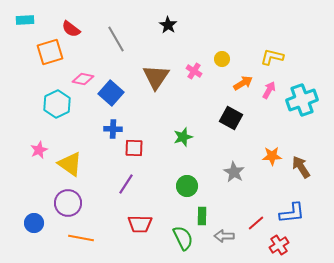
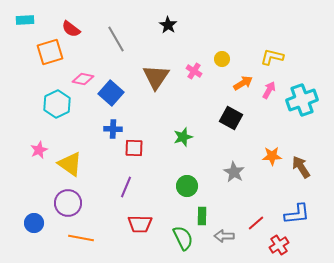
purple line: moved 3 px down; rotated 10 degrees counterclockwise
blue L-shape: moved 5 px right, 1 px down
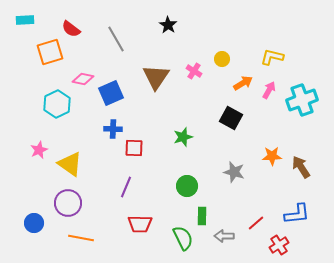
blue square: rotated 25 degrees clockwise
gray star: rotated 15 degrees counterclockwise
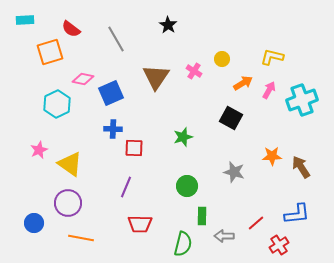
green semicircle: moved 6 px down; rotated 40 degrees clockwise
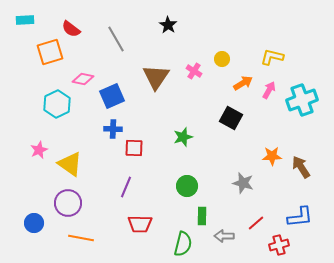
blue square: moved 1 px right, 3 px down
gray star: moved 9 px right, 11 px down
blue L-shape: moved 3 px right, 3 px down
red cross: rotated 18 degrees clockwise
